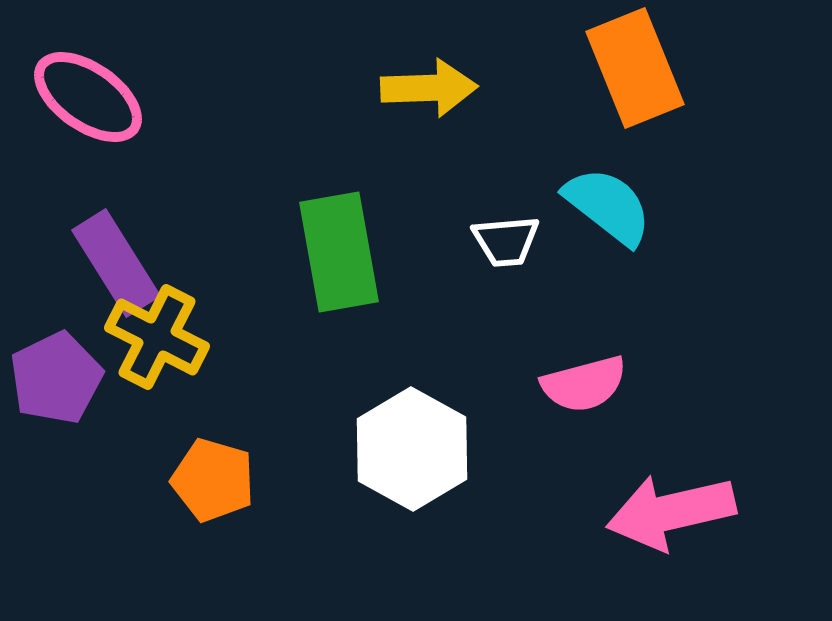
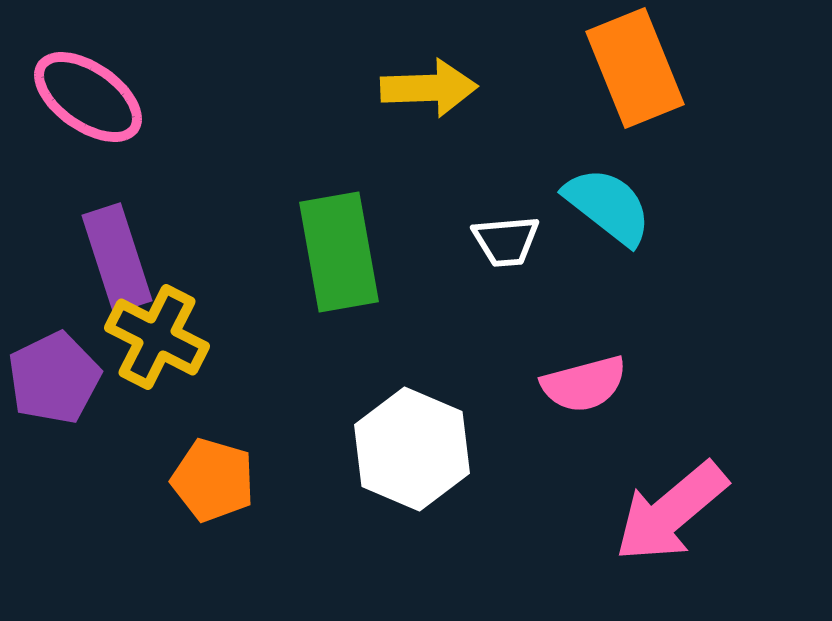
purple rectangle: moved 1 px right, 5 px up; rotated 14 degrees clockwise
purple pentagon: moved 2 px left
white hexagon: rotated 6 degrees counterclockwise
pink arrow: rotated 27 degrees counterclockwise
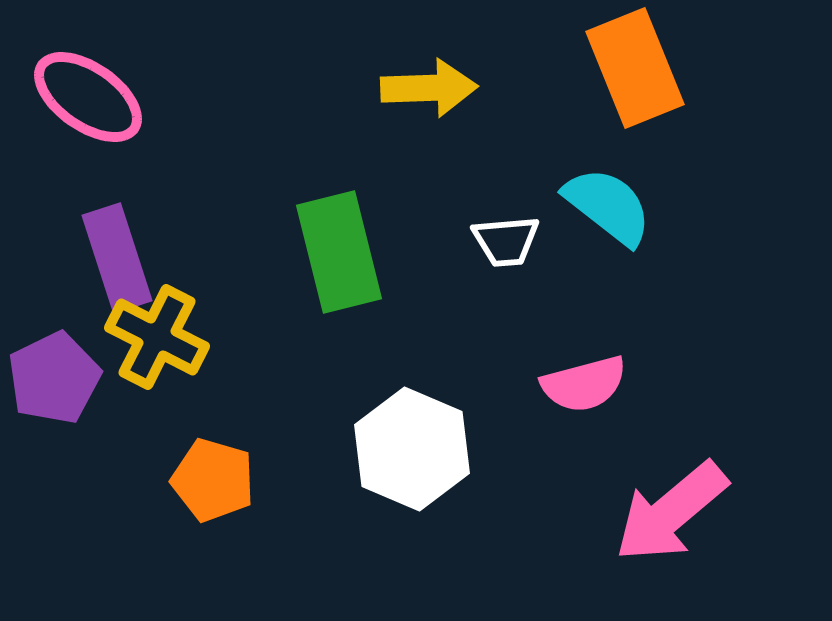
green rectangle: rotated 4 degrees counterclockwise
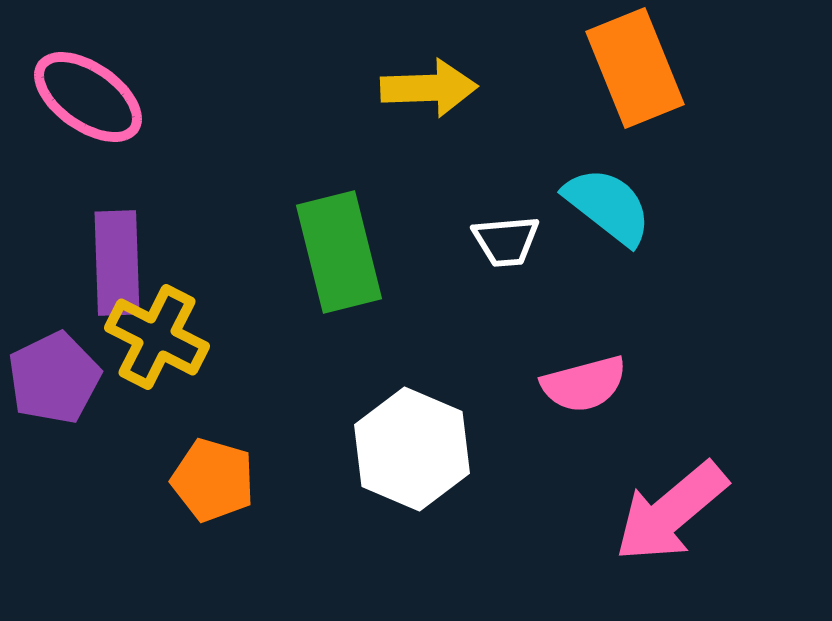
purple rectangle: moved 5 px down; rotated 16 degrees clockwise
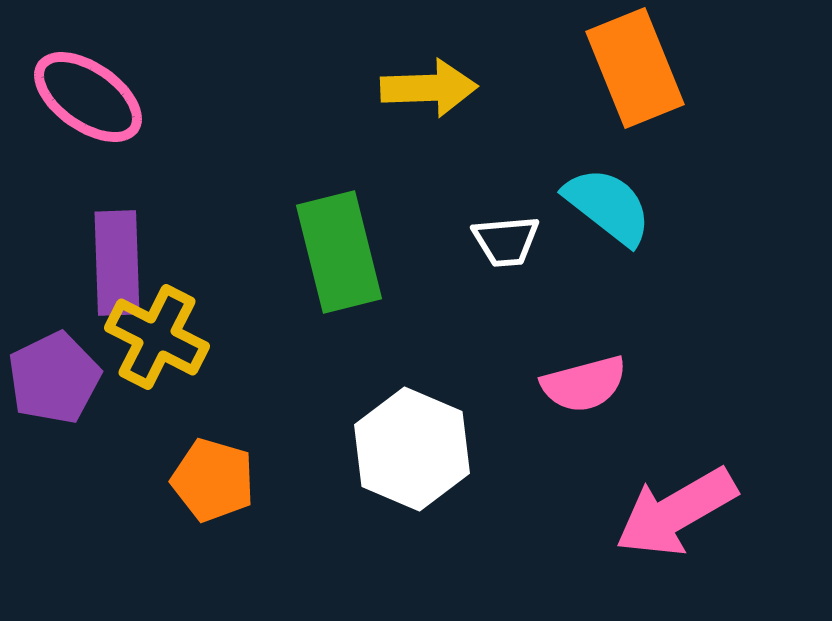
pink arrow: moved 5 px right; rotated 10 degrees clockwise
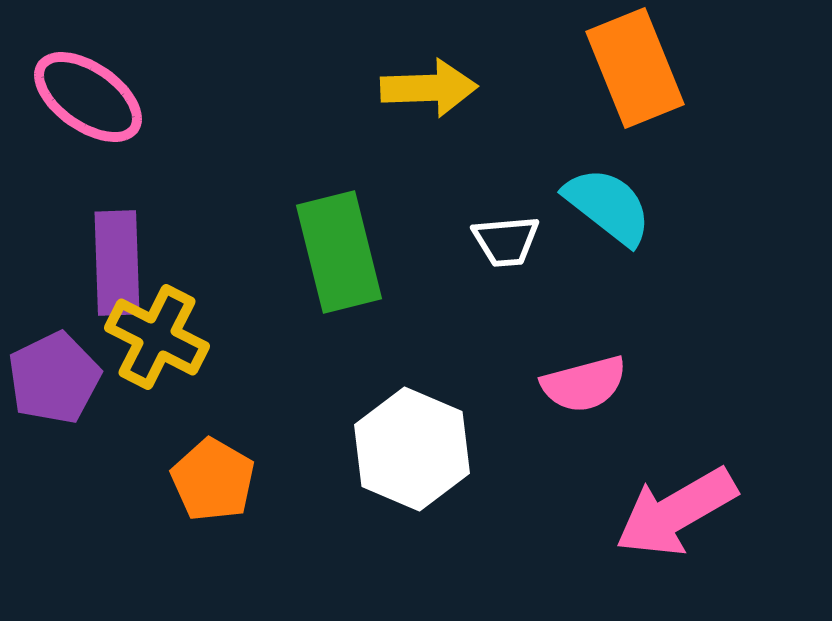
orange pentagon: rotated 14 degrees clockwise
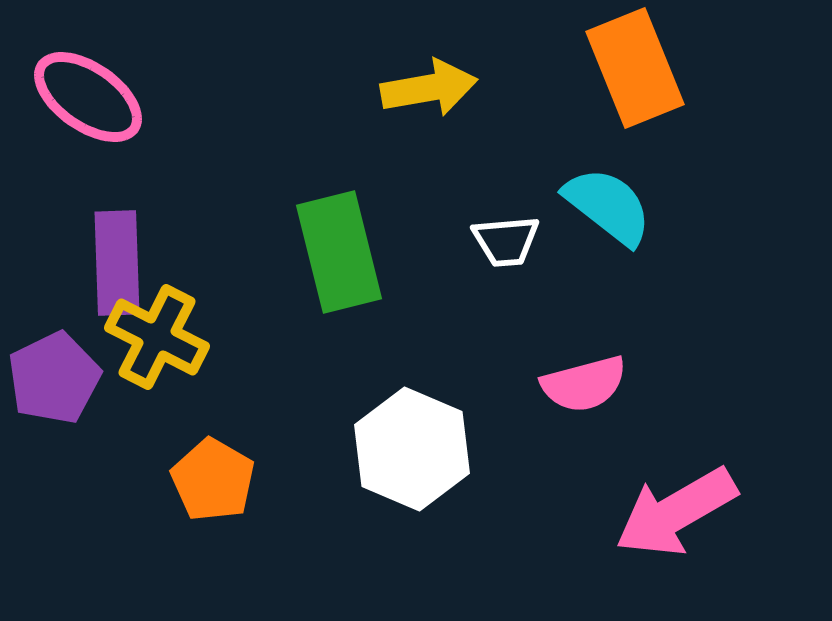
yellow arrow: rotated 8 degrees counterclockwise
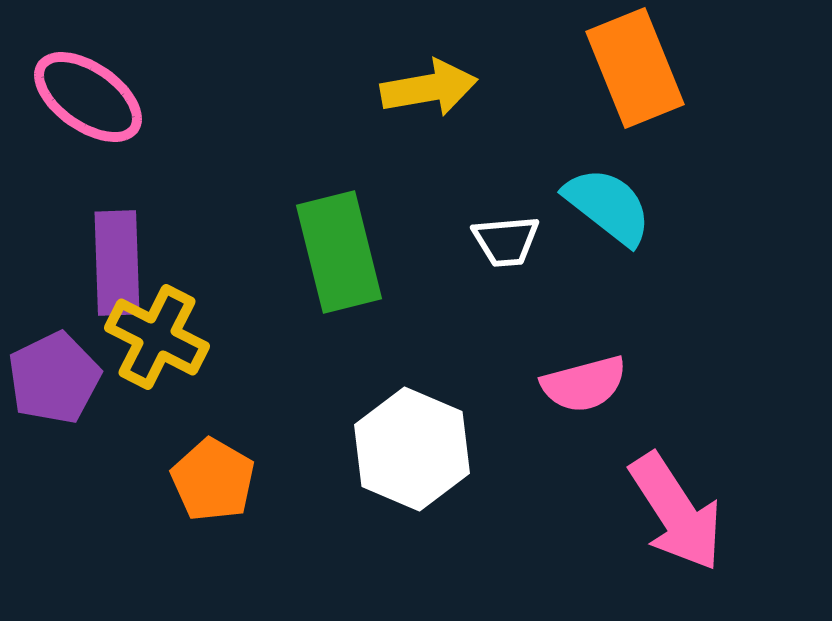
pink arrow: rotated 93 degrees counterclockwise
